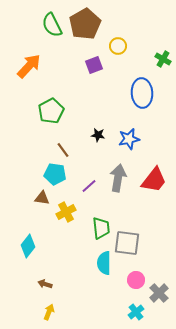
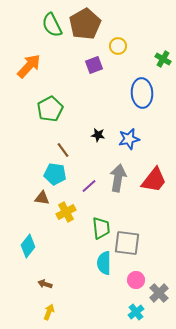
green pentagon: moved 1 px left, 2 px up
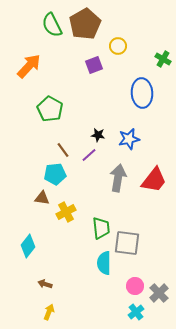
green pentagon: rotated 15 degrees counterclockwise
cyan pentagon: rotated 15 degrees counterclockwise
purple line: moved 31 px up
pink circle: moved 1 px left, 6 px down
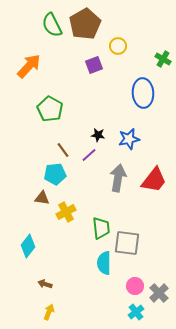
blue ellipse: moved 1 px right
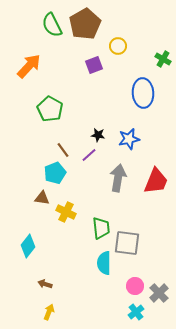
cyan pentagon: moved 1 px up; rotated 15 degrees counterclockwise
red trapezoid: moved 2 px right, 1 px down; rotated 16 degrees counterclockwise
yellow cross: rotated 36 degrees counterclockwise
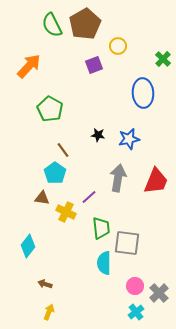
green cross: rotated 14 degrees clockwise
purple line: moved 42 px down
cyan pentagon: rotated 15 degrees counterclockwise
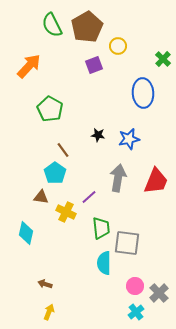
brown pentagon: moved 2 px right, 3 px down
brown triangle: moved 1 px left, 1 px up
cyan diamond: moved 2 px left, 13 px up; rotated 25 degrees counterclockwise
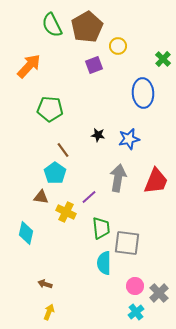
green pentagon: rotated 25 degrees counterclockwise
